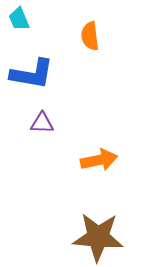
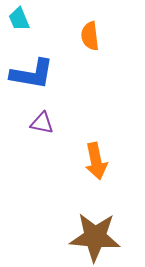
purple triangle: rotated 10 degrees clockwise
orange arrow: moved 3 px left, 1 px down; rotated 90 degrees clockwise
brown star: moved 3 px left
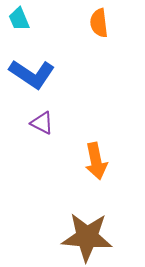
orange semicircle: moved 9 px right, 13 px up
blue L-shape: rotated 24 degrees clockwise
purple triangle: rotated 15 degrees clockwise
brown star: moved 8 px left
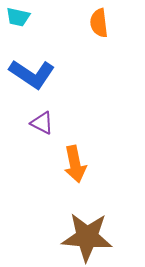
cyan trapezoid: moved 1 px left, 2 px up; rotated 55 degrees counterclockwise
orange arrow: moved 21 px left, 3 px down
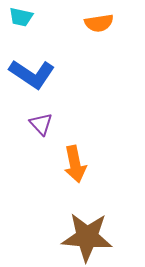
cyan trapezoid: moved 3 px right
orange semicircle: rotated 92 degrees counterclockwise
purple triangle: moved 1 px left, 1 px down; rotated 20 degrees clockwise
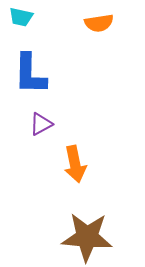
blue L-shape: moved 2 px left; rotated 57 degrees clockwise
purple triangle: rotated 45 degrees clockwise
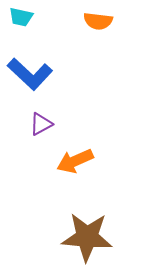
orange semicircle: moved 1 px left, 2 px up; rotated 16 degrees clockwise
blue L-shape: rotated 48 degrees counterclockwise
orange arrow: moved 3 px up; rotated 78 degrees clockwise
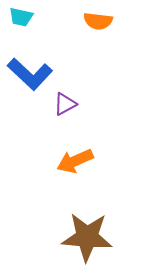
purple triangle: moved 24 px right, 20 px up
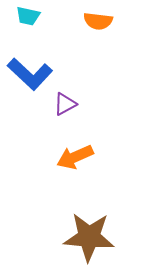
cyan trapezoid: moved 7 px right, 1 px up
orange arrow: moved 4 px up
brown star: moved 2 px right
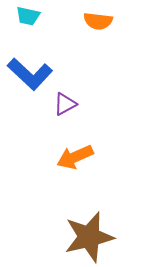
brown star: rotated 18 degrees counterclockwise
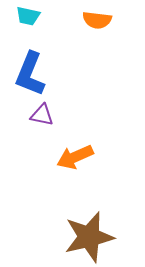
orange semicircle: moved 1 px left, 1 px up
blue L-shape: rotated 69 degrees clockwise
purple triangle: moved 23 px left, 11 px down; rotated 40 degrees clockwise
